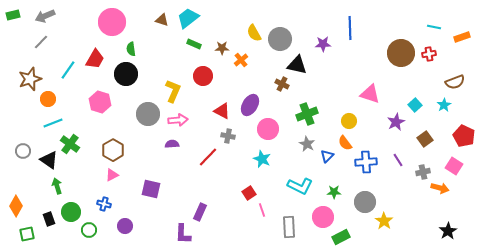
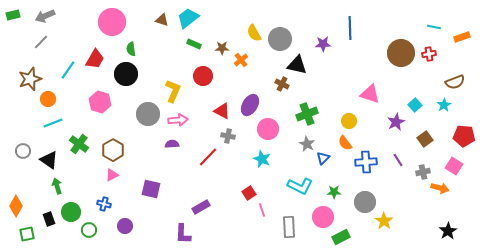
red pentagon at (464, 136): rotated 20 degrees counterclockwise
green cross at (70, 144): moved 9 px right
blue triangle at (327, 156): moved 4 px left, 2 px down
purple rectangle at (200, 212): moved 1 px right, 5 px up; rotated 36 degrees clockwise
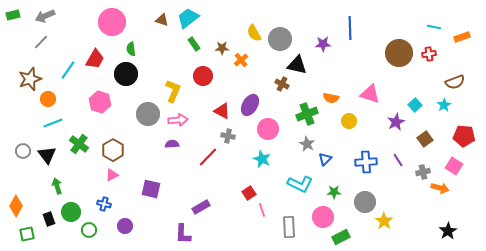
green rectangle at (194, 44): rotated 32 degrees clockwise
brown circle at (401, 53): moved 2 px left
orange semicircle at (345, 143): moved 14 px left, 45 px up; rotated 42 degrees counterclockwise
blue triangle at (323, 158): moved 2 px right, 1 px down
black triangle at (49, 160): moved 2 px left, 5 px up; rotated 18 degrees clockwise
cyan L-shape at (300, 186): moved 2 px up
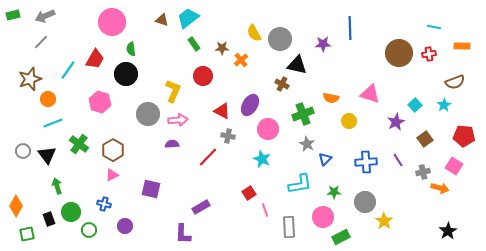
orange rectangle at (462, 37): moved 9 px down; rotated 21 degrees clockwise
green cross at (307, 114): moved 4 px left
cyan L-shape at (300, 184): rotated 35 degrees counterclockwise
pink line at (262, 210): moved 3 px right
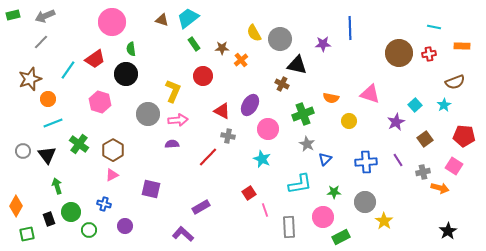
red trapezoid at (95, 59): rotated 25 degrees clockwise
purple L-shape at (183, 234): rotated 130 degrees clockwise
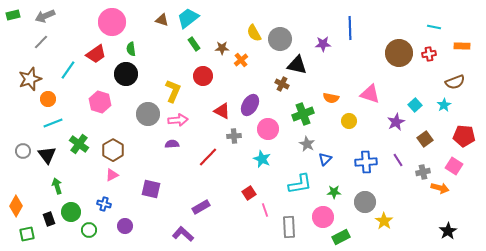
red trapezoid at (95, 59): moved 1 px right, 5 px up
gray cross at (228, 136): moved 6 px right; rotated 16 degrees counterclockwise
